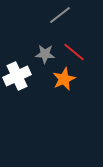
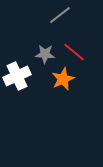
orange star: moved 1 px left
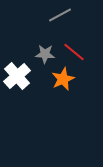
gray line: rotated 10 degrees clockwise
white cross: rotated 16 degrees counterclockwise
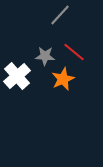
gray line: rotated 20 degrees counterclockwise
gray star: moved 2 px down
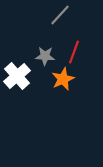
red line: rotated 70 degrees clockwise
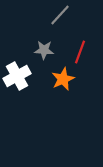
red line: moved 6 px right
gray star: moved 1 px left, 6 px up
white cross: rotated 12 degrees clockwise
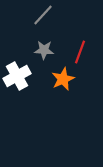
gray line: moved 17 px left
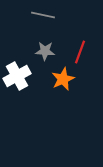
gray line: rotated 60 degrees clockwise
gray star: moved 1 px right, 1 px down
